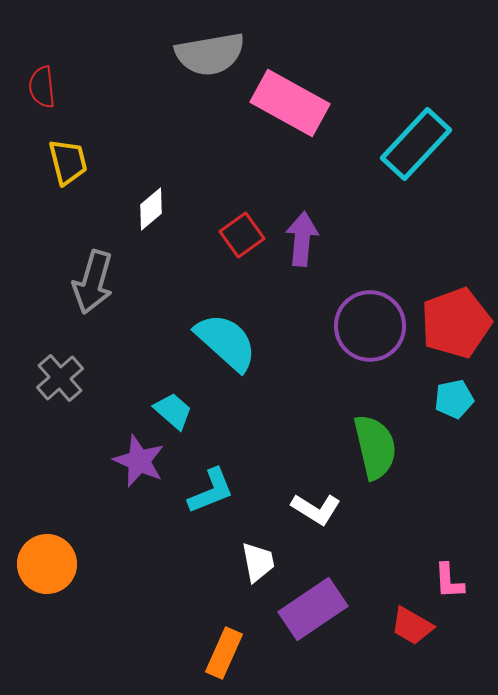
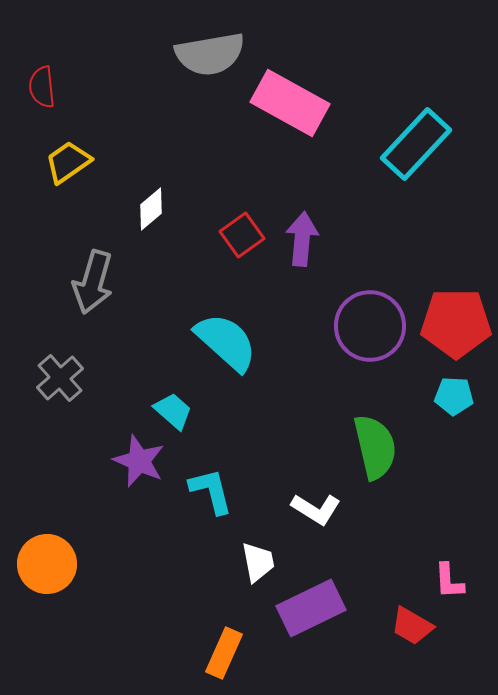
yellow trapezoid: rotated 111 degrees counterclockwise
red pentagon: rotated 20 degrees clockwise
cyan pentagon: moved 3 px up; rotated 15 degrees clockwise
cyan L-shape: rotated 82 degrees counterclockwise
purple rectangle: moved 2 px left, 1 px up; rotated 8 degrees clockwise
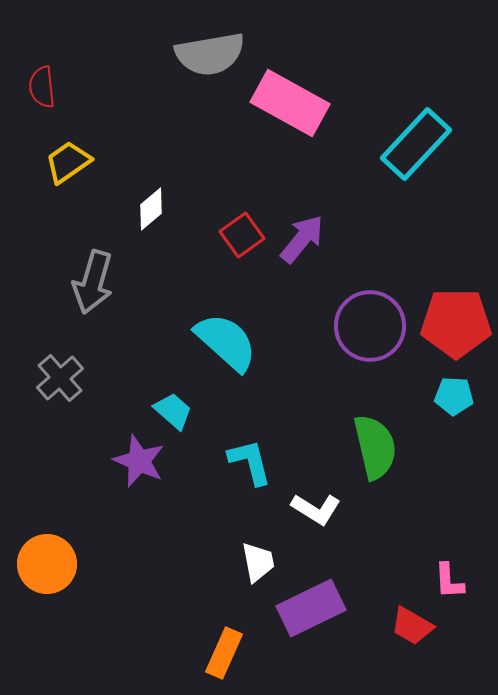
purple arrow: rotated 34 degrees clockwise
cyan L-shape: moved 39 px right, 29 px up
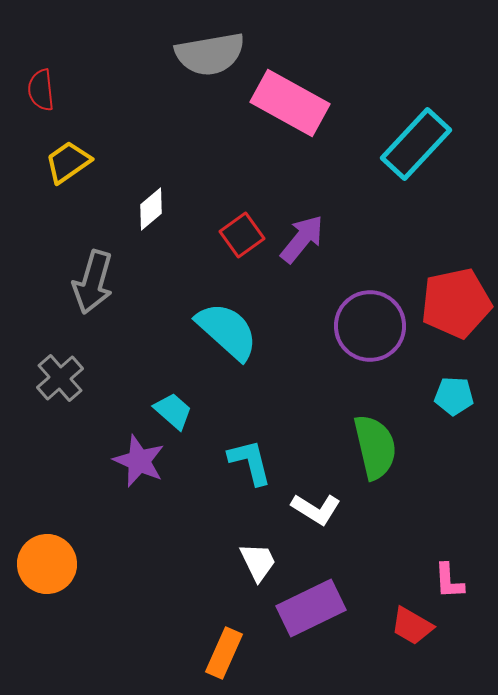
red semicircle: moved 1 px left, 3 px down
red pentagon: moved 20 px up; rotated 12 degrees counterclockwise
cyan semicircle: moved 1 px right, 11 px up
white trapezoid: rotated 15 degrees counterclockwise
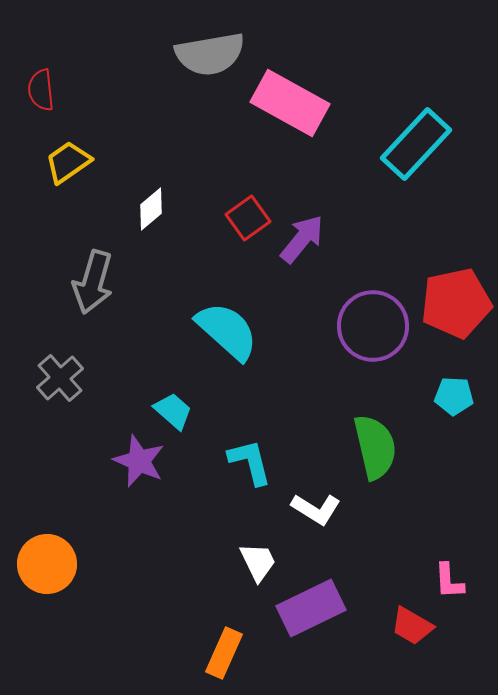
red square: moved 6 px right, 17 px up
purple circle: moved 3 px right
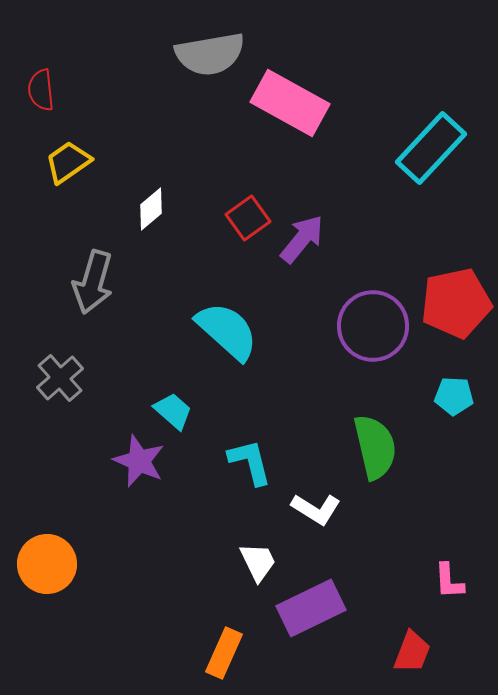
cyan rectangle: moved 15 px right, 4 px down
red trapezoid: moved 26 px down; rotated 99 degrees counterclockwise
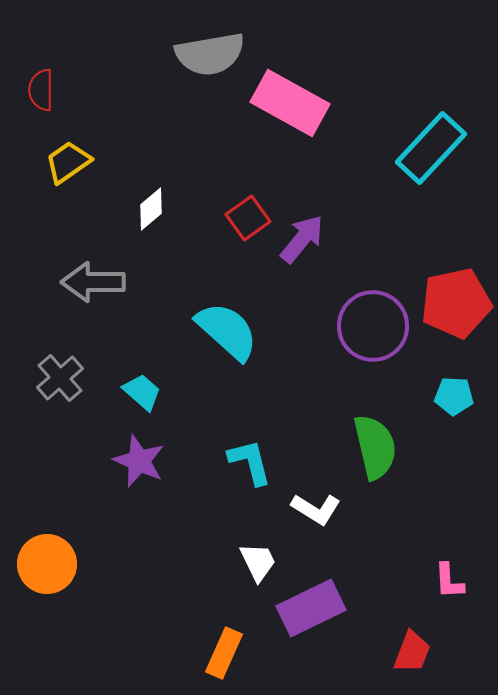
red semicircle: rotated 6 degrees clockwise
gray arrow: rotated 74 degrees clockwise
cyan trapezoid: moved 31 px left, 19 px up
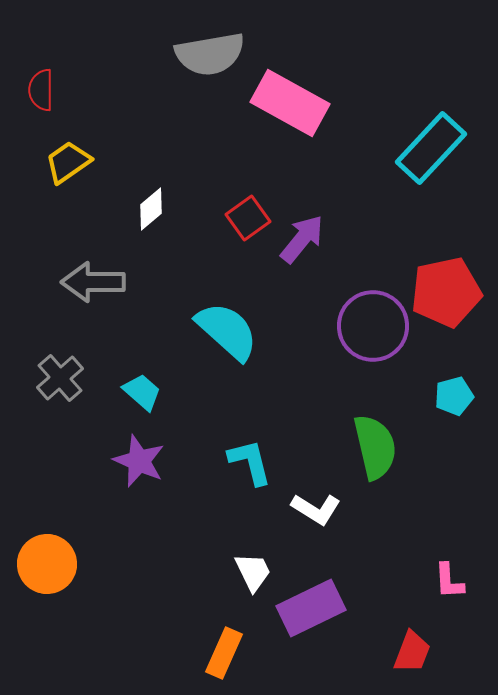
red pentagon: moved 10 px left, 11 px up
cyan pentagon: rotated 18 degrees counterclockwise
white trapezoid: moved 5 px left, 10 px down
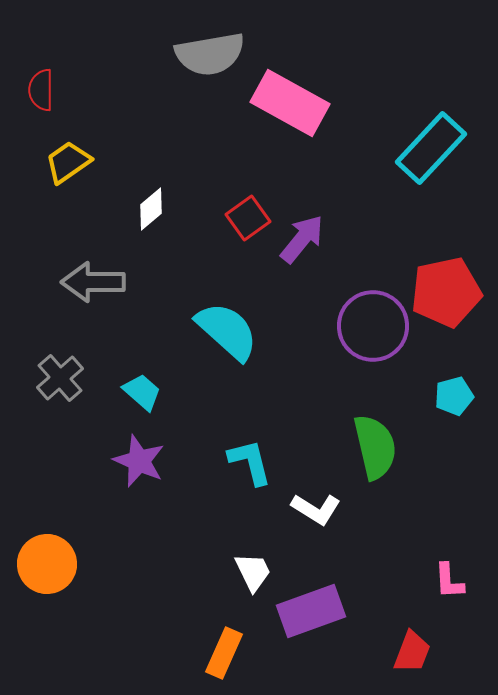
purple rectangle: moved 3 px down; rotated 6 degrees clockwise
